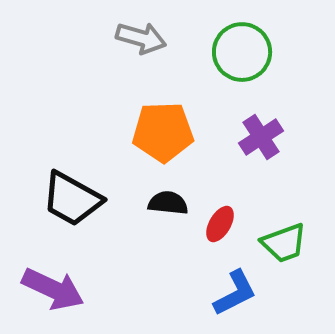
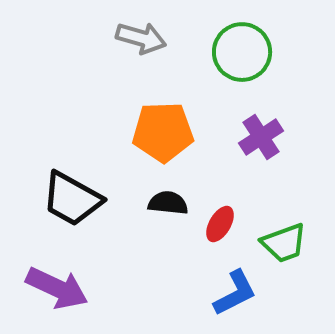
purple arrow: moved 4 px right, 1 px up
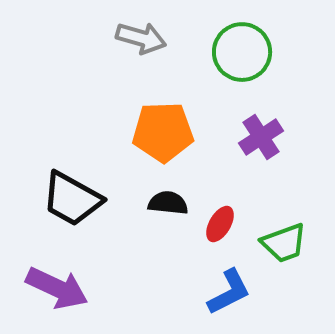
blue L-shape: moved 6 px left, 1 px up
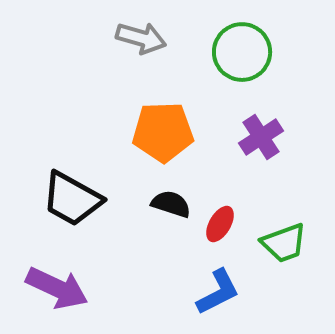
black semicircle: moved 3 px right, 1 px down; rotated 12 degrees clockwise
blue L-shape: moved 11 px left
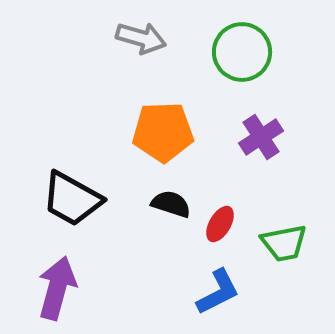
green trapezoid: rotated 9 degrees clockwise
purple arrow: rotated 100 degrees counterclockwise
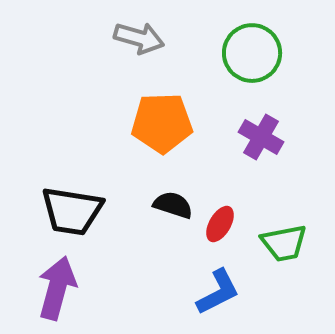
gray arrow: moved 2 px left
green circle: moved 10 px right, 1 px down
orange pentagon: moved 1 px left, 9 px up
purple cross: rotated 27 degrees counterclockwise
black trapezoid: moved 12 px down; rotated 20 degrees counterclockwise
black semicircle: moved 2 px right, 1 px down
